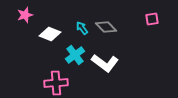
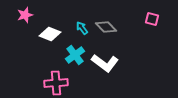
pink square: rotated 24 degrees clockwise
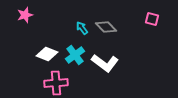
white diamond: moved 3 px left, 20 px down
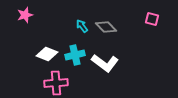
cyan arrow: moved 2 px up
cyan cross: rotated 24 degrees clockwise
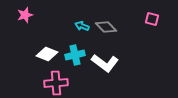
cyan arrow: rotated 32 degrees counterclockwise
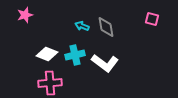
gray diamond: rotated 35 degrees clockwise
pink cross: moved 6 px left
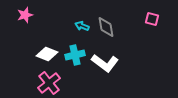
pink cross: moved 1 px left; rotated 35 degrees counterclockwise
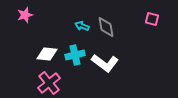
white diamond: rotated 15 degrees counterclockwise
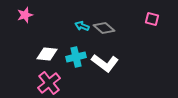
gray diamond: moved 2 px left, 1 px down; rotated 40 degrees counterclockwise
cyan cross: moved 1 px right, 2 px down
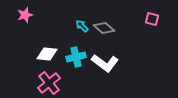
cyan arrow: rotated 24 degrees clockwise
